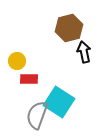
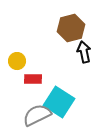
brown hexagon: moved 2 px right
red rectangle: moved 4 px right
gray semicircle: rotated 44 degrees clockwise
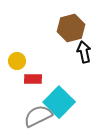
cyan square: rotated 12 degrees clockwise
gray semicircle: moved 1 px right, 1 px down
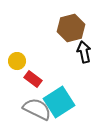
red rectangle: rotated 36 degrees clockwise
cyan square: rotated 12 degrees clockwise
gray semicircle: moved 1 px left, 7 px up; rotated 52 degrees clockwise
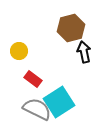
yellow circle: moved 2 px right, 10 px up
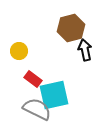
black arrow: moved 1 px right, 2 px up
cyan square: moved 5 px left, 7 px up; rotated 20 degrees clockwise
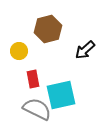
brown hexagon: moved 23 px left, 1 px down
black arrow: rotated 120 degrees counterclockwise
red rectangle: rotated 42 degrees clockwise
cyan square: moved 7 px right
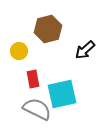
cyan square: moved 1 px right, 1 px up
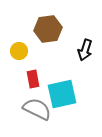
brown hexagon: rotated 8 degrees clockwise
black arrow: rotated 30 degrees counterclockwise
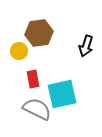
brown hexagon: moved 9 px left, 4 px down
black arrow: moved 1 px right, 4 px up
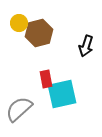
brown hexagon: rotated 8 degrees counterclockwise
yellow circle: moved 28 px up
red rectangle: moved 13 px right
gray semicircle: moved 18 px left; rotated 68 degrees counterclockwise
